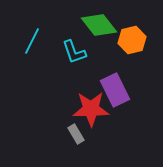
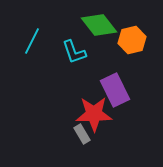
red star: moved 3 px right, 5 px down
gray rectangle: moved 6 px right
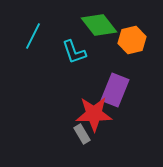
cyan line: moved 1 px right, 5 px up
purple rectangle: rotated 48 degrees clockwise
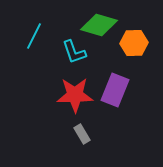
green diamond: rotated 36 degrees counterclockwise
cyan line: moved 1 px right
orange hexagon: moved 2 px right, 3 px down; rotated 12 degrees clockwise
red star: moved 19 px left, 19 px up
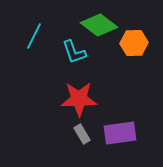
green diamond: rotated 21 degrees clockwise
purple rectangle: moved 5 px right, 43 px down; rotated 60 degrees clockwise
red star: moved 4 px right, 4 px down
